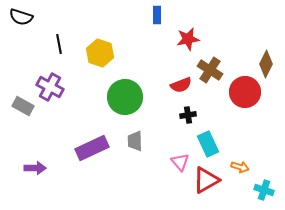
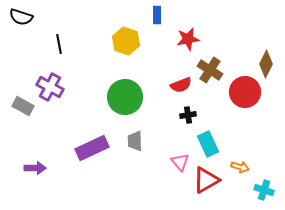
yellow hexagon: moved 26 px right, 12 px up
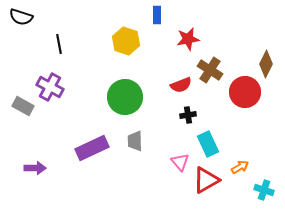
orange arrow: rotated 48 degrees counterclockwise
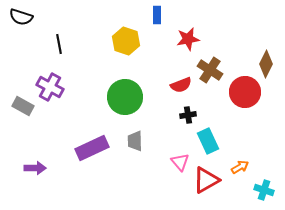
cyan rectangle: moved 3 px up
